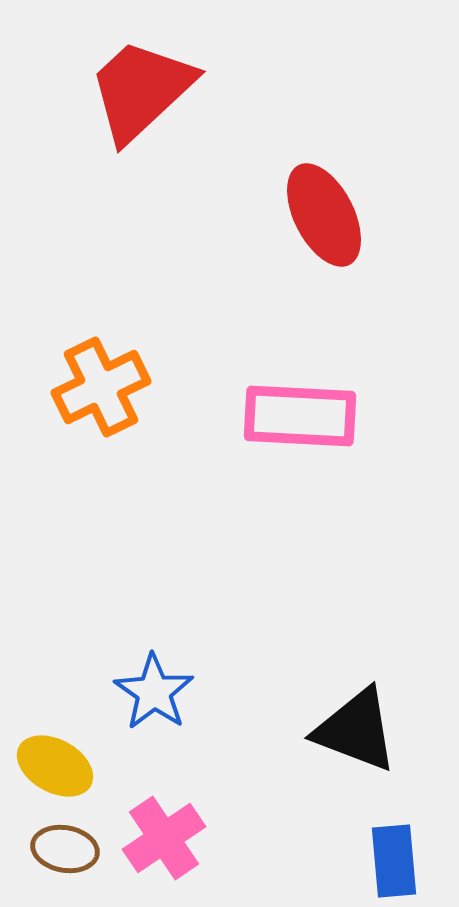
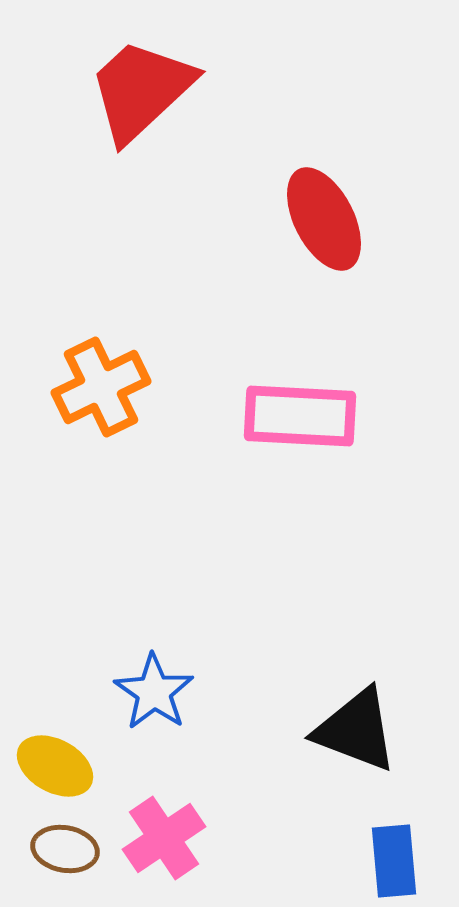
red ellipse: moved 4 px down
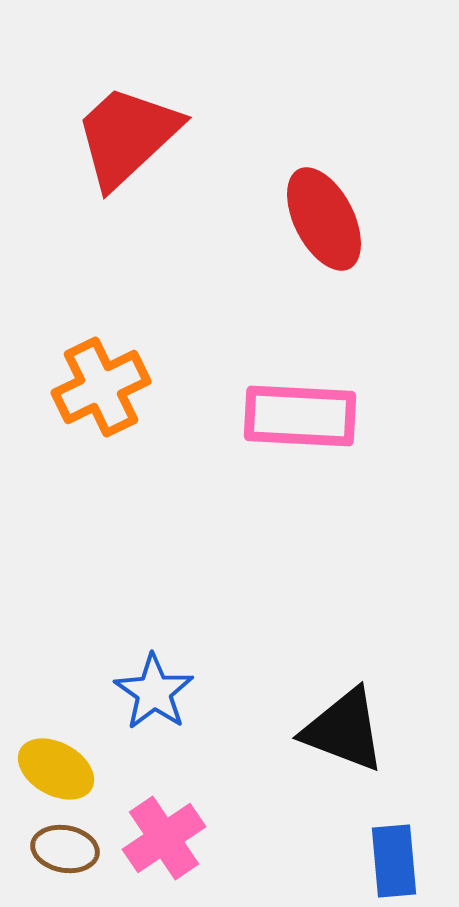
red trapezoid: moved 14 px left, 46 px down
black triangle: moved 12 px left
yellow ellipse: moved 1 px right, 3 px down
